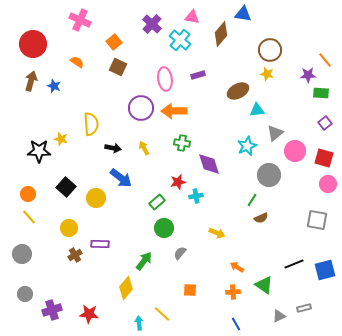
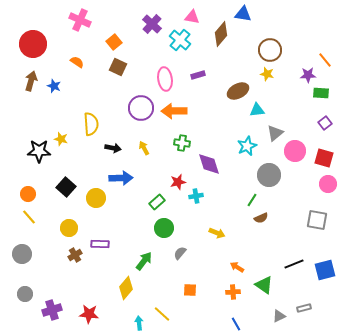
blue arrow at (121, 178): rotated 40 degrees counterclockwise
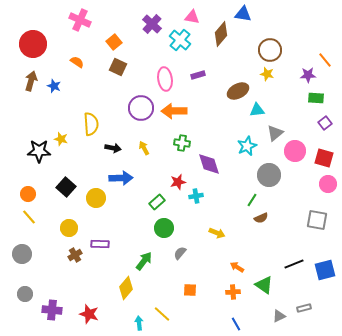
green rectangle at (321, 93): moved 5 px left, 5 px down
purple cross at (52, 310): rotated 24 degrees clockwise
red star at (89, 314): rotated 12 degrees clockwise
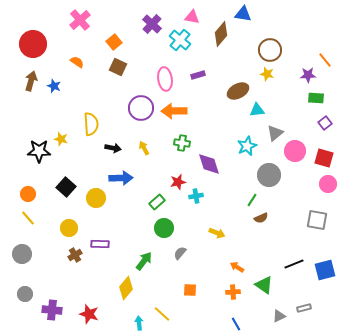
pink cross at (80, 20): rotated 25 degrees clockwise
yellow line at (29, 217): moved 1 px left, 1 px down
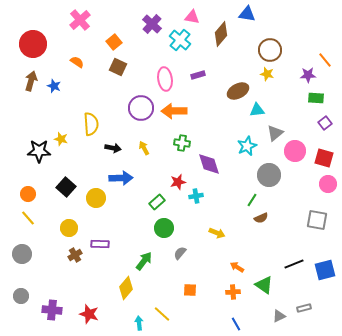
blue triangle at (243, 14): moved 4 px right
gray circle at (25, 294): moved 4 px left, 2 px down
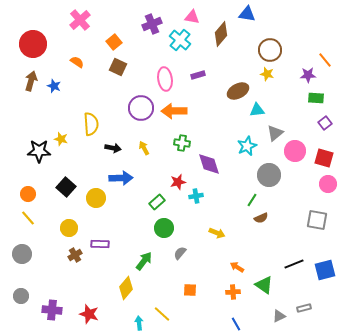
purple cross at (152, 24): rotated 24 degrees clockwise
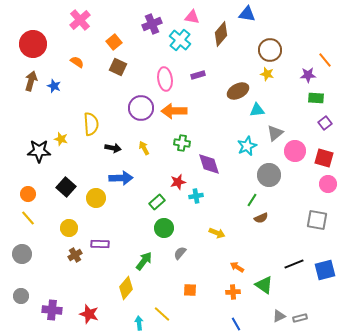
gray rectangle at (304, 308): moved 4 px left, 10 px down
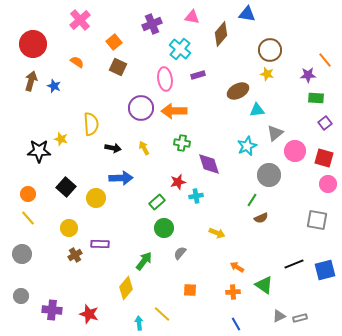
cyan cross at (180, 40): moved 9 px down
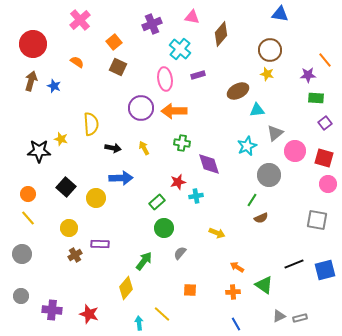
blue triangle at (247, 14): moved 33 px right
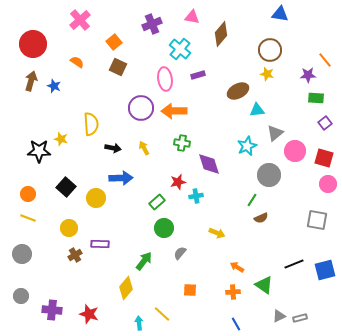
yellow line at (28, 218): rotated 28 degrees counterclockwise
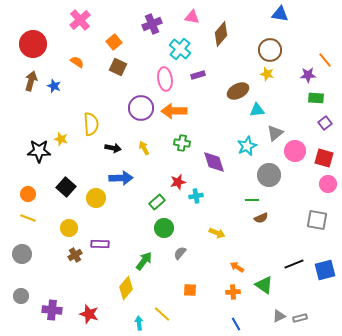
purple diamond at (209, 164): moved 5 px right, 2 px up
green line at (252, 200): rotated 56 degrees clockwise
